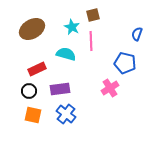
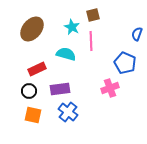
brown ellipse: rotated 20 degrees counterclockwise
blue pentagon: rotated 10 degrees clockwise
pink cross: rotated 12 degrees clockwise
blue cross: moved 2 px right, 2 px up
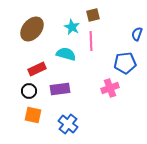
blue pentagon: rotated 30 degrees counterclockwise
blue cross: moved 12 px down
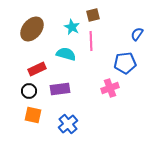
blue semicircle: rotated 16 degrees clockwise
blue cross: rotated 12 degrees clockwise
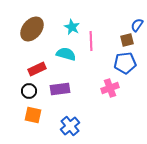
brown square: moved 34 px right, 25 px down
blue semicircle: moved 9 px up
blue cross: moved 2 px right, 2 px down
